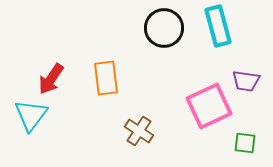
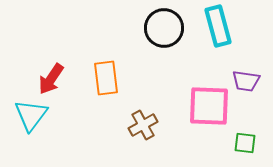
pink square: rotated 27 degrees clockwise
brown cross: moved 4 px right, 6 px up; rotated 28 degrees clockwise
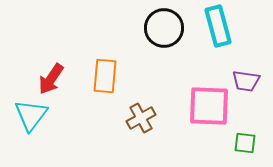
orange rectangle: moved 1 px left, 2 px up; rotated 12 degrees clockwise
brown cross: moved 2 px left, 7 px up
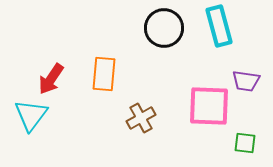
cyan rectangle: moved 1 px right
orange rectangle: moved 1 px left, 2 px up
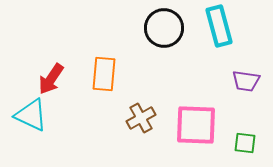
pink square: moved 13 px left, 19 px down
cyan triangle: rotated 42 degrees counterclockwise
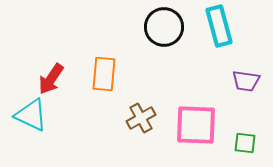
black circle: moved 1 px up
